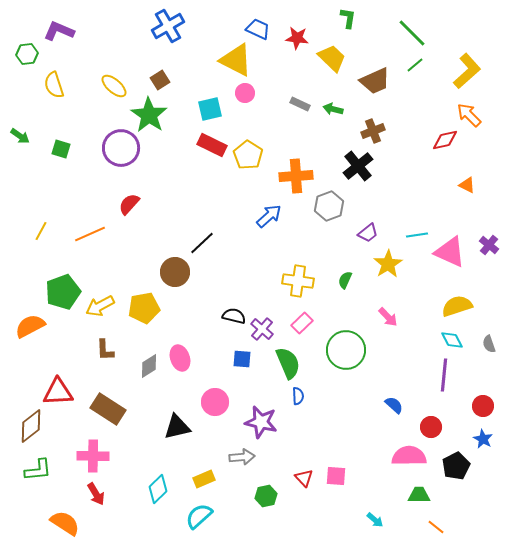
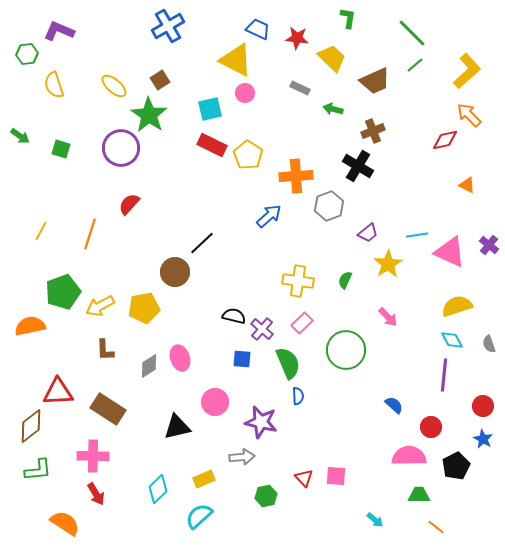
gray rectangle at (300, 104): moved 16 px up
black cross at (358, 166): rotated 20 degrees counterclockwise
orange line at (90, 234): rotated 48 degrees counterclockwise
orange semicircle at (30, 326): rotated 16 degrees clockwise
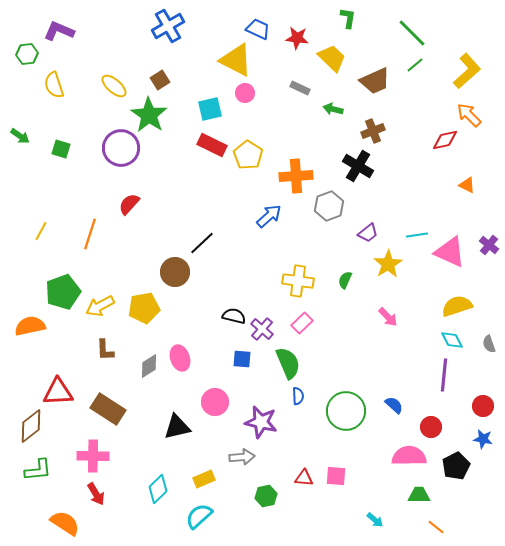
green circle at (346, 350): moved 61 px down
blue star at (483, 439): rotated 18 degrees counterclockwise
red triangle at (304, 478): rotated 42 degrees counterclockwise
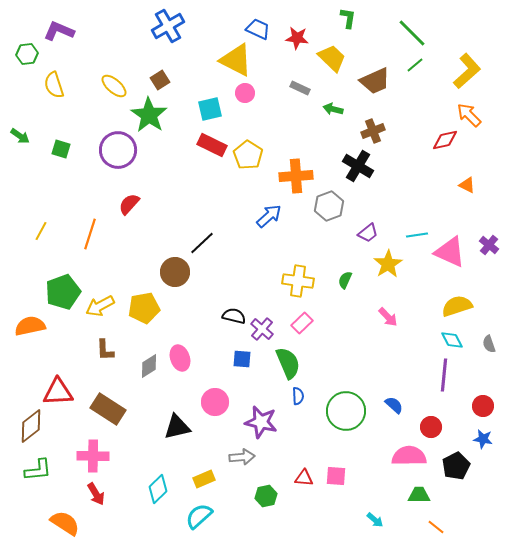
purple circle at (121, 148): moved 3 px left, 2 px down
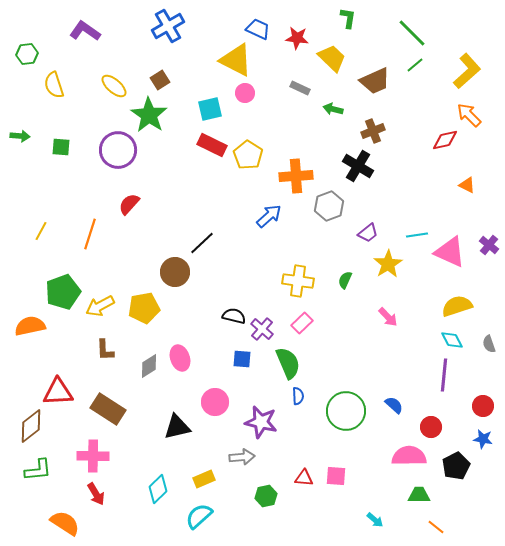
purple L-shape at (59, 31): moved 26 px right; rotated 12 degrees clockwise
green arrow at (20, 136): rotated 30 degrees counterclockwise
green square at (61, 149): moved 2 px up; rotated 12 degrees counterclockwise
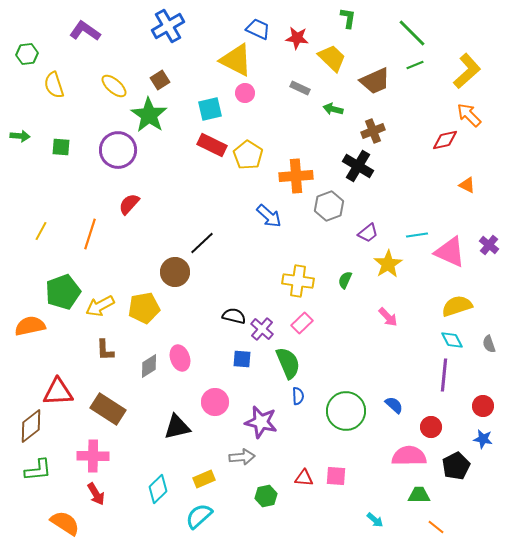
green line at (415, 65): rotated 18 degrees clockwise
blue arrow at (269, 216): rotated 84 degrees clockwise
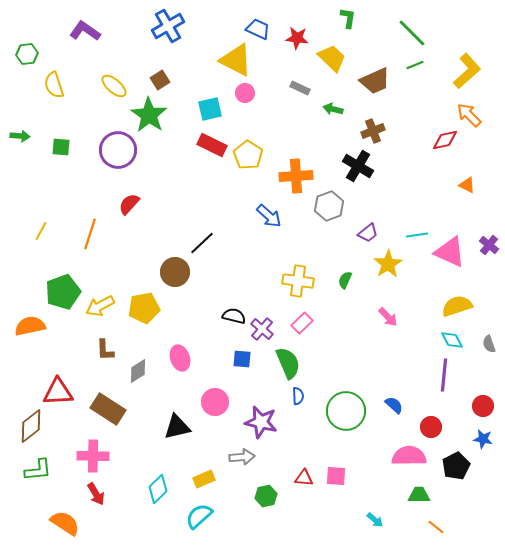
gray diamond at (149, 366): moved 11 px left, 5 px down
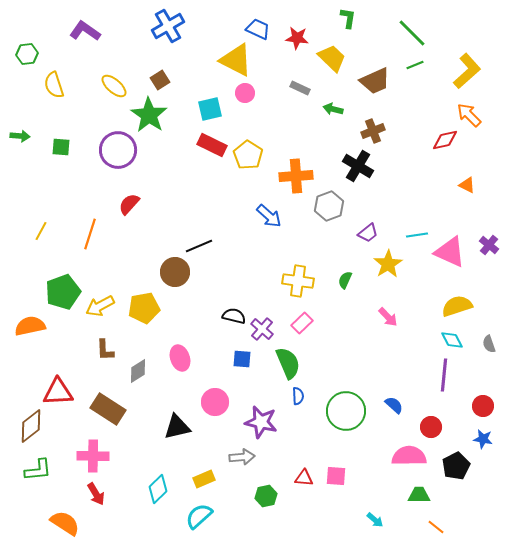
black line at (202, 243): moved 3 px left, 3 px down; rotated 20 degrees clockwise
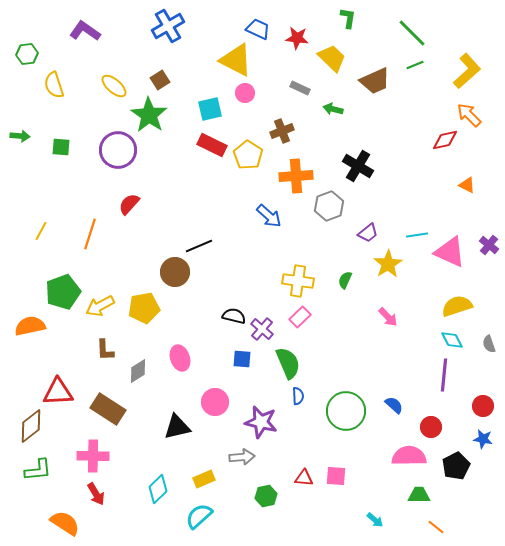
brown cross at (373, 131): moved 91 px left
pink rectangle at (302, 323): moved 2 px left, 6 px up
